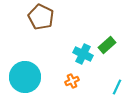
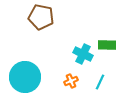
brown pentagon: rotated 15 degrees counterclockwise
green rectangle: rotated 42 degrees clockwise
orange cross: moved 1 px left
cyan line: moved 17 px left, 5 px up
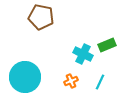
green rectangle: rotated 24 degrees counterclockwise
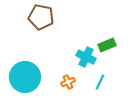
cyan cross: moved 3 px right, 3 px down
orange cross: moved 3 px left, 1 px down
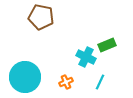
orange cross: moved 2 px left
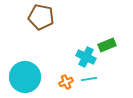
cyan line: moved 11 px left, 3 px up; rotated 56 degrees clockwise
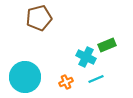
brown pentagon: moved 2 px left, 1 px down; rotated 25 degrees counterclockwise
cyan line: moved 7 px right; rotated 14 degrees counterclockwise
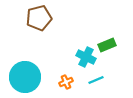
cyan line: moved 1 px down
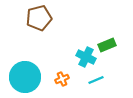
orange cross: moved 4 px left, 3 px up
